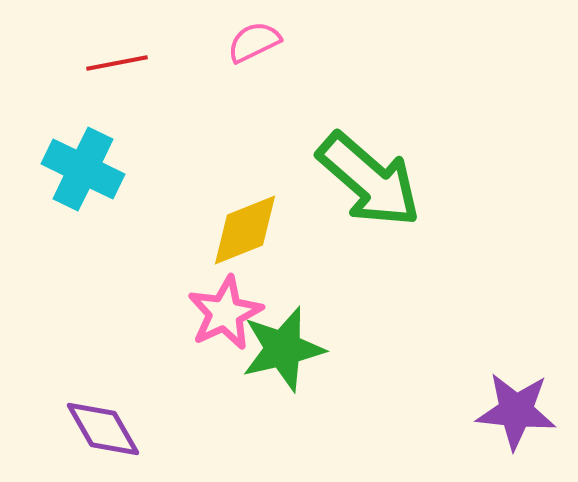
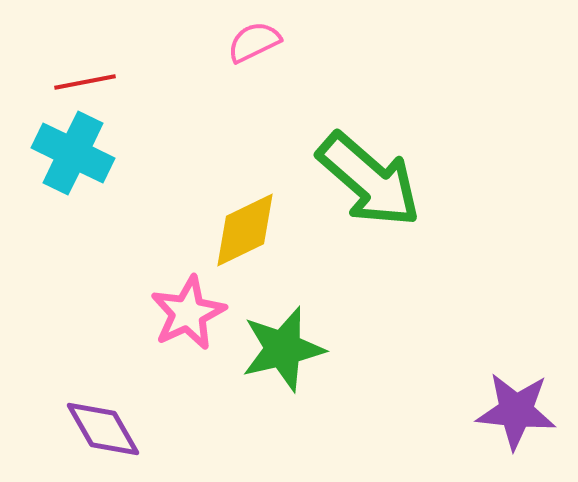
red line: moved 32 px left, 19 px down
cyan cross: moved 10 px left, 16 px up
yellow diamond: rotated 4 degrees counterclockwise
pink star: moved 37 px left
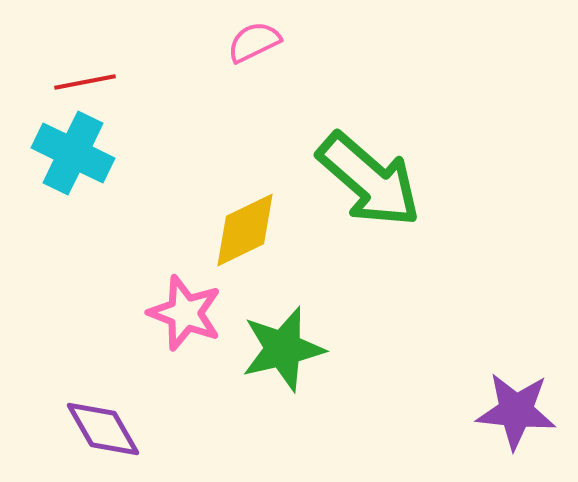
pink star: moved 3 px left; rotated 26 degrees counterclockwise
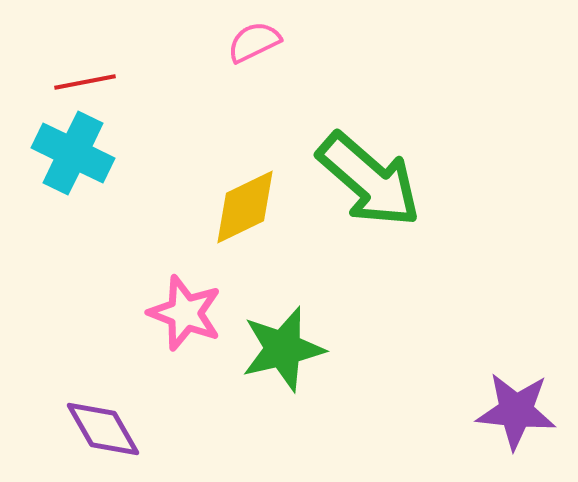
yellow diamond: moved 23 px up
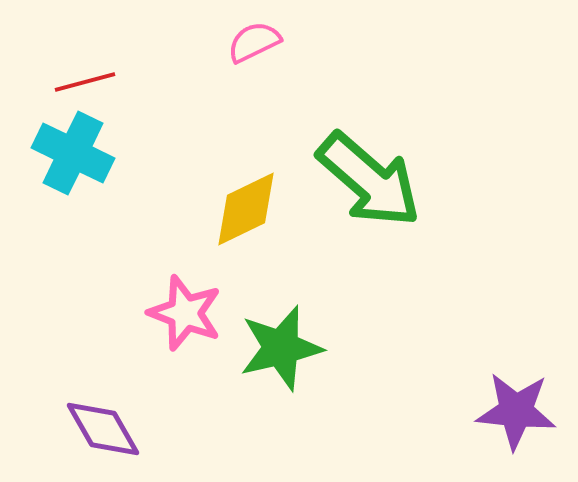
red line: rotated 4 degrees counterclockwise
yellow diamond: moved 1 px right, 2 px down
green star: moved 2 px left, 1 px up
